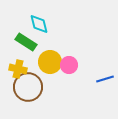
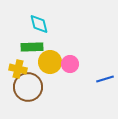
green rectangle: moved 6 px right, 5 px down; rotated 35 degrees counterclockwise
pink circle: moved 1 px right, 1 px up
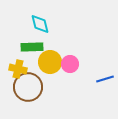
cyan diamond: moved 1 px right
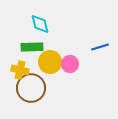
yellow cross: moved 2 px right, 1 px down
blue line: moved 5 px left, 32 px up
brown circle: moved 3 px right, 1 px down
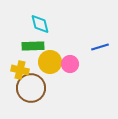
green rectangle: moved 1 px right, 1 px up
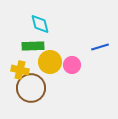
pink circle: moved 2 px right, 1 px down
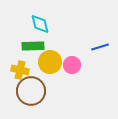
brown circle: moved 3 px down
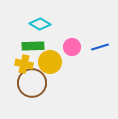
cyan diamond: rotated 45 degrees counterclockwise
pink circle: moved 18 px up
yellow cross: moved 4 px right, 6 px up
brown circle: moved 1 px right, 8 px up
